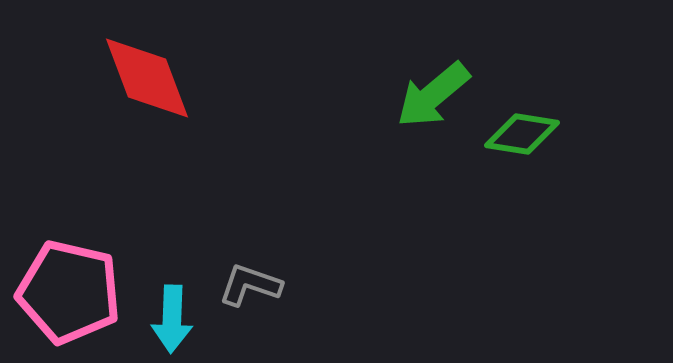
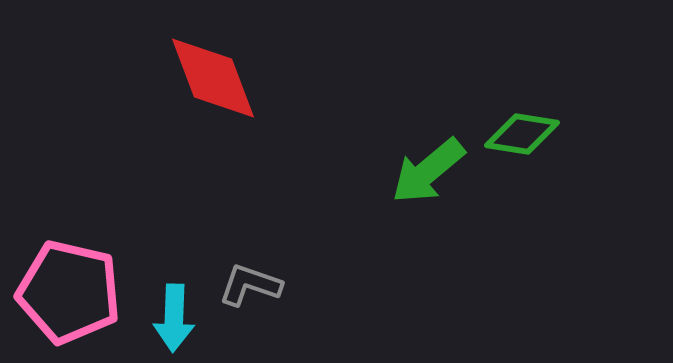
red diamond: moved 66 px right
green arrow: moved 5 px left, 76 px down
cyan arrow: moved 2 px right, 1 px up
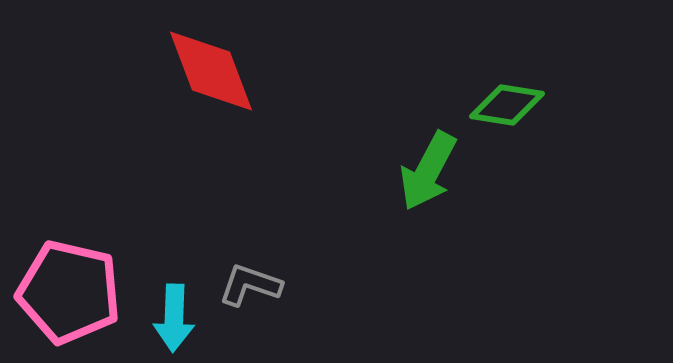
red diamond: moved 2 px left, 7 px up
green diamond: moved 15 px left, 29 px up
green arrow: rotated 22 degrees counterclockwise
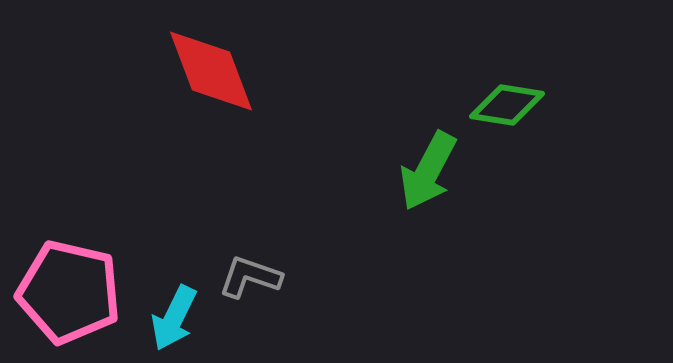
gray L-shape: moved 8 px up
cyan arrow: rotated 24 degrees clockwise
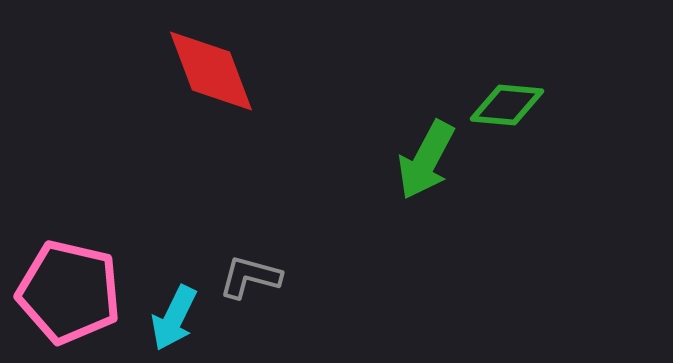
green diamond: rotated 4 degrees counterclockwise
green arrow: moved 2 px left, 11 px up
gray L-shape: rotated 4 degrees counterclockwise
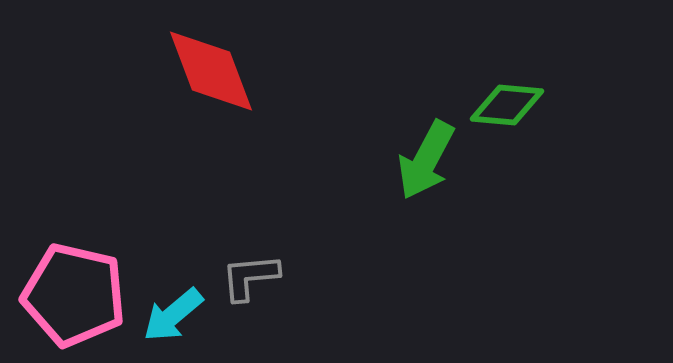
gray L-shape: rotated 20 degrees counterclockwise
pink pentagon: moved 5 px right, 3 px down
cyan arrow: moved 1 px left, 3 px up; rotated 24 degrees clockwise
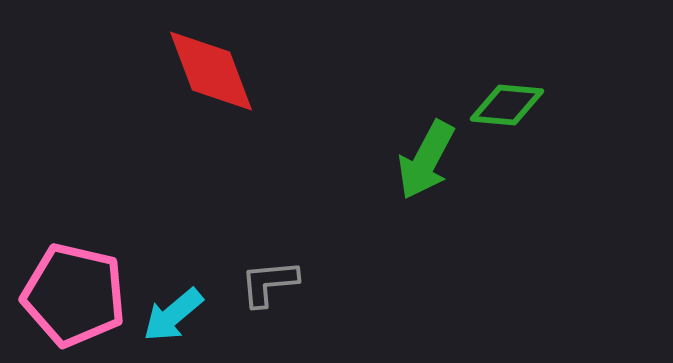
gray L-shape: moved 19 px right, 6 px down
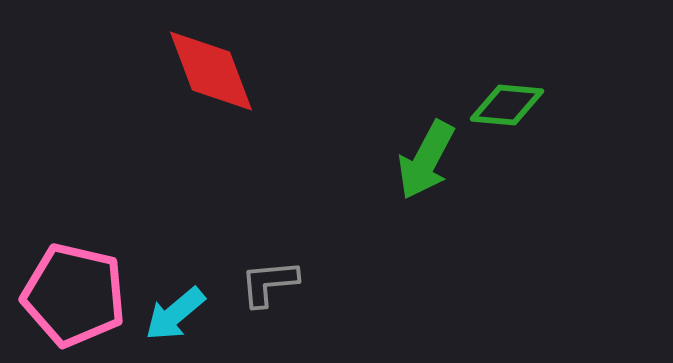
cyan arrow: moved 2 px right, 1 px up
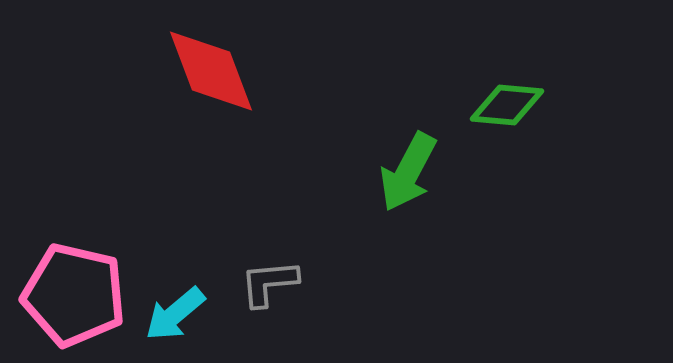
green arrow: moved 18 px left, 12 px down
